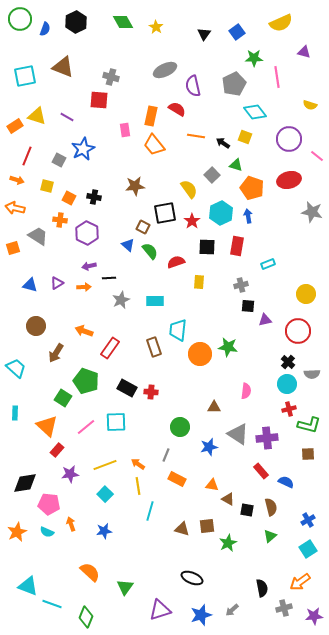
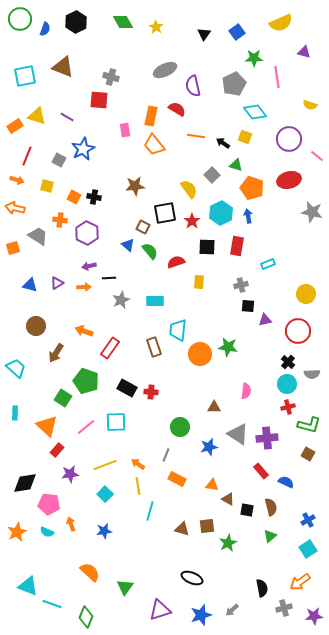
orange square at (69, 198): moved 5 px right, 1 px up
red cross at (289, 409): moved 1 px left, 2 px up
brown square at (308, 454): rotated 32 degrees clockwise
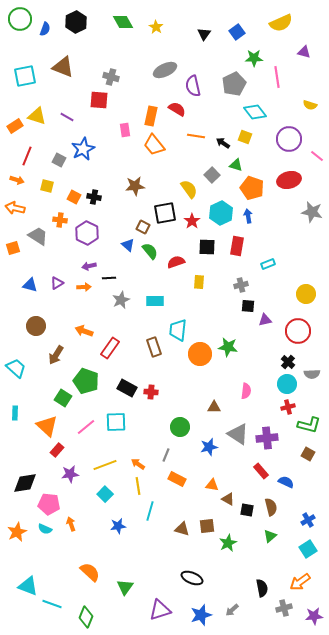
brown arrow at (56, 353): moved 2 px down
blue star at (104, 531): moved 14 px right, 5 px up
cyan semicircle at (47, 532): moved 2 px left, 3 px up
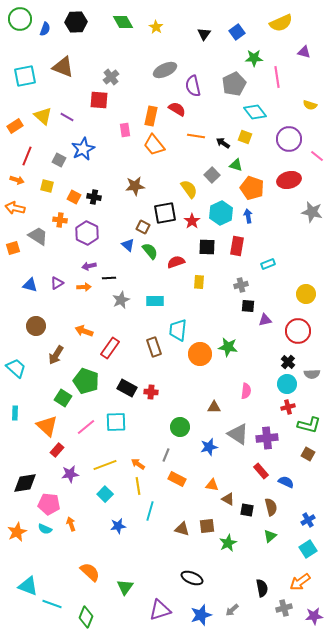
black hexagon at (76, 22): rotated 25 degrees clockwise
gray cross at (111, 77): rotated 35 degrees clockwise
yellow triangle at (37, 116): moved 6 px right; rotated 24 degrees clockwise
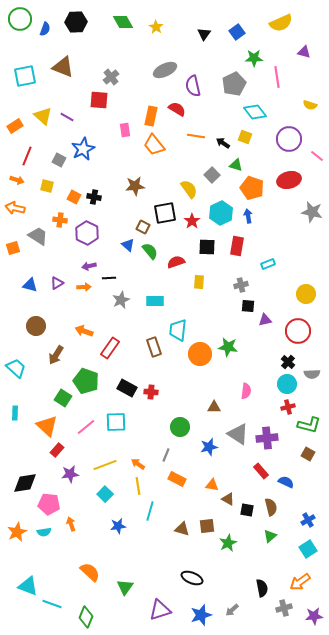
cyan semicircle at (45, 529): moved 1 px left, 3 px down; rotated 32 degrees counterclockwise
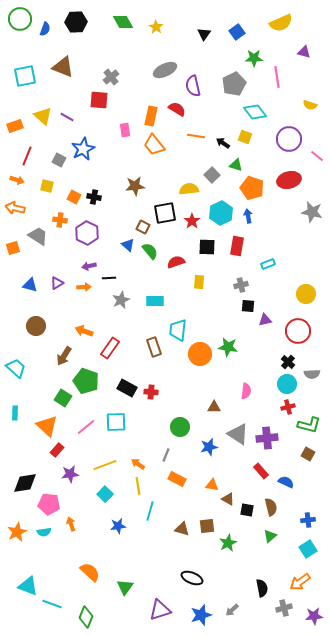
orange rectangle at (15, 126): rotated 14 degrees clockwise
yellow semicircle at (189, 189): rotated 60 degrees counterclockwise
brown arrow at (56, 355): moved 8 px right, 1 px down
blue cross at (308, 520): rotated 24 degrees clockwise
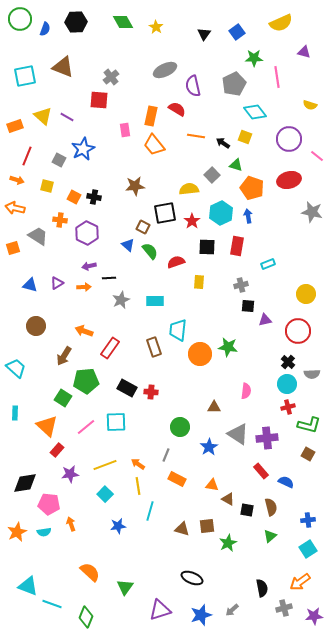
green pentagon at (86, 381): rotated 25 degrees counterclockwise
blue star at (209, 447): rotated 18 degrees counterclockwise
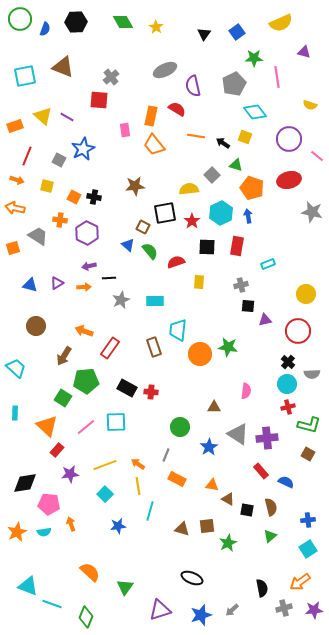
purple star at (314, 616): moved 6 px up
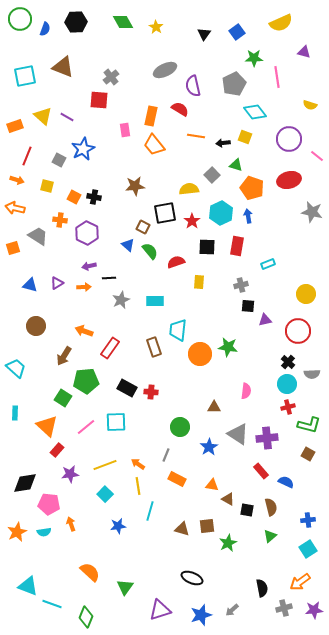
red semicircle at (177, 109): moved 3 px right
black arrow at (223, 143): rotated 40 degrees counterclockwise
